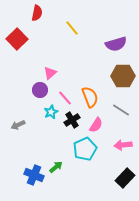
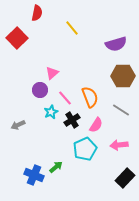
red square: moved 1 px up
pink triangle: moved 2 px right
pink arrow: moved 4 px left
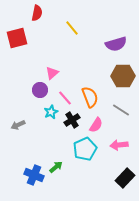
red square: rotated 30 degrees clockwise
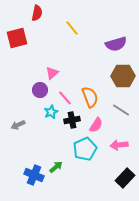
black cross: rotated 21 degrees clockwise
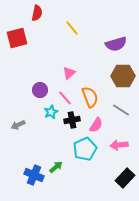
pink triangle: moved 17 px right
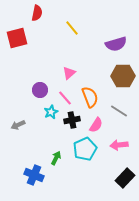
gray line: moved 2 px left, 1 px down
green arrow: moved 9 px up; rotated 24 degrees counterclockwise
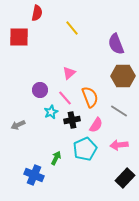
red square: moved 2 px right, 1 px up; rotated 15 degrees clockwise
purple semicircle: rotated 85 degrees clockwise
